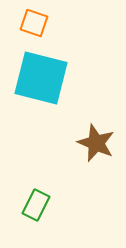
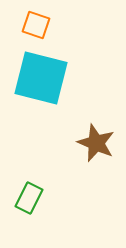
orange square: moved 2 px right, 2 px down
green rectangle: moved 7 px left, 7 px up
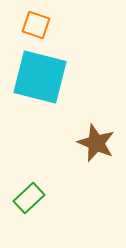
cyan square: moved 1 px left, 1 px up
green rectangle: rotated 20 degrees clockwise
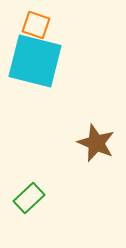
cyan square: moved 5 px left, 16 px up
